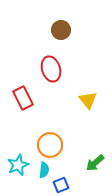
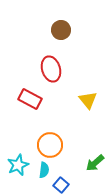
red rectangle: moved 7 px right, 1 px down; rotated 35 degrees counterclockwise
blue square: rotated 28 degrees counterclockwise
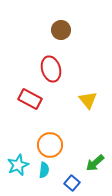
blue square: moved 11 px right, 2 px up
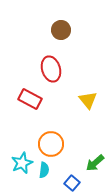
orange circle: moved 1 px right, 1 px up
cyan star: moved 4 px right, 2 px up
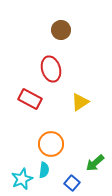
yellow triangle: moved 8 px left, 2 px down; rotated 36 degrees clockwise
cyan star: moved 16 px down
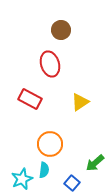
red ellipse: moved 1 px left, 5 px up
orange circle: moved 1 px left
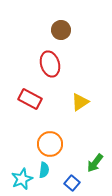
green arrow: rotated 12 degrees counterclockwise
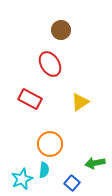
red ellipse: rotated 15 degrees counterclockwise
green arrow: rotated 42 degrees clockwise
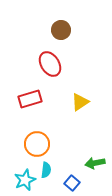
red rectangle: rotated 45 degrees counterclockwise
orange circle: moved 13 px left
cyan semicircle: moved 2 px right
cyan star: moved 3 px right, 1 px down
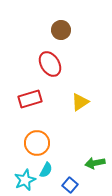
orange circle: moved 1 px up
cyan semicircle: rotated 21 degrees clockwise
blue square: moved 2 px left, 2 px down
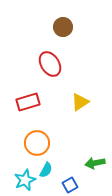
brown circle: moved 2 px right, 3 px up
red rectangle: moved 2 px left, 3 px down
blue square: rotated 21 degrees clockwise
